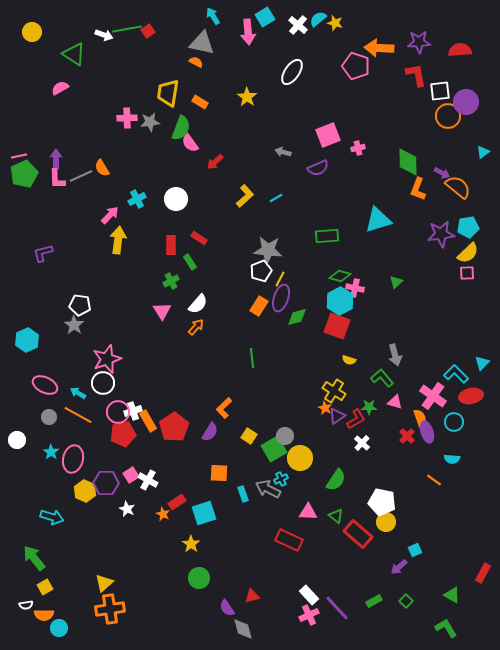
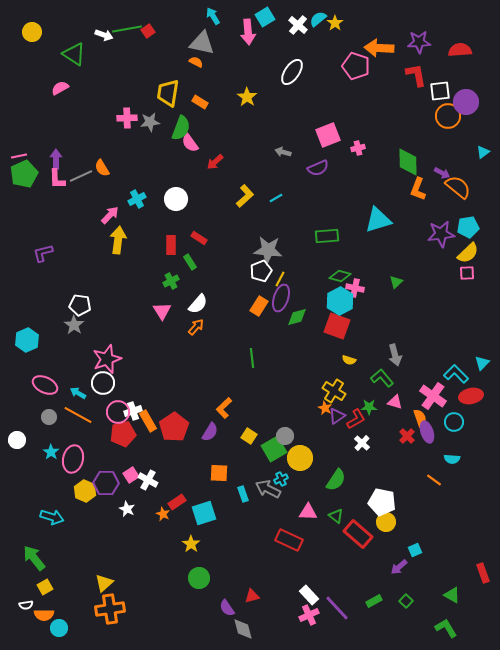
yellow star at (335, 23): rotated 21 degrees clockwise
red rectangle at (483, 573): rotated 48 degrees counterclockwise
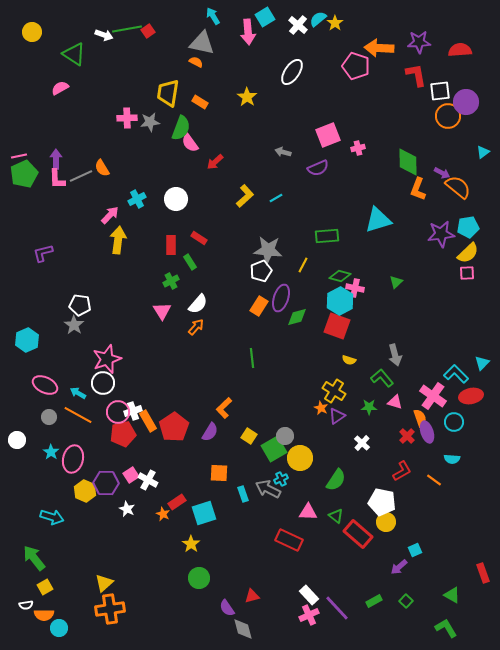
yellow line at (280, 279): moved 23 px right, 14 px up
orange star at (325, 408): moved 4 px left
red L-shape at (356, 419): moved 46 px right, 52 px down
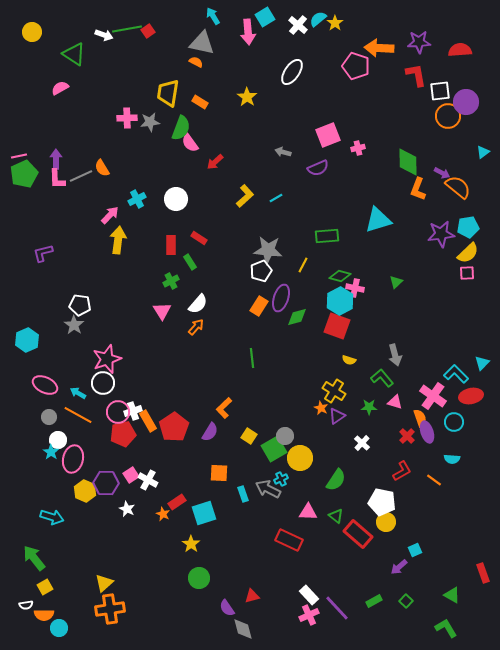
white circle at (17, 440): moved 41 px right
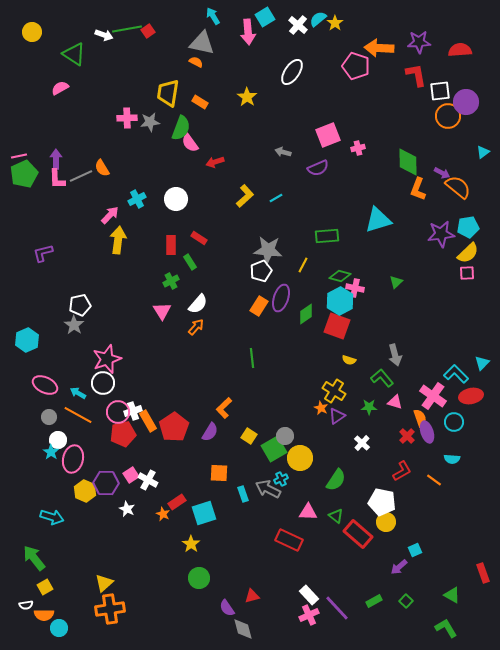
red arrow at (215, 162): rotated 24 degrees clockwise
white pentagon at (80, 305): rotated 20 degrees counterclockwise
green diamond at (297, 317): moved 9 px right, 3 px up; rotated 20 degrees counterclockwise
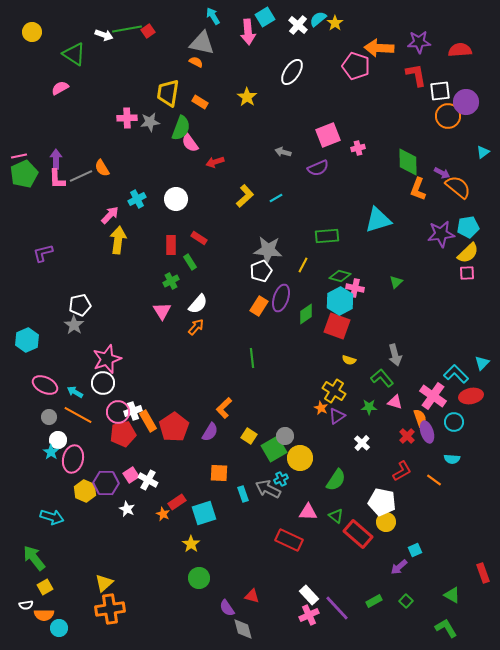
cyan arrow at (78, 393): moved 3 px left, 1 px up
red triangle at (252, 596): rotated 28 degrees clockwise
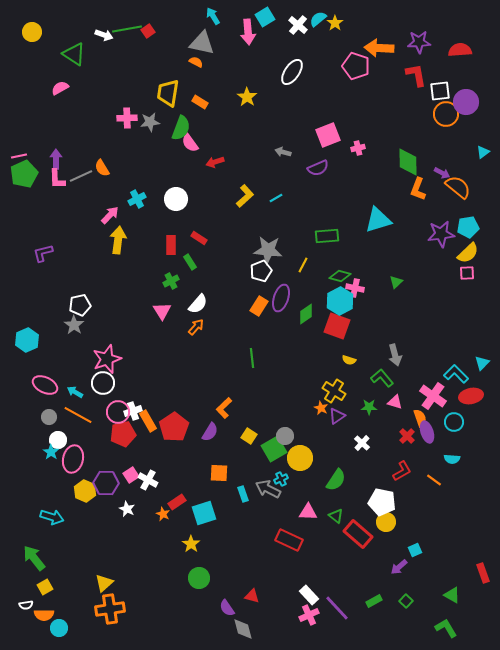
orange circle at (448, 116): moved 2 px left, 2 px up
